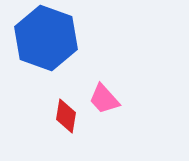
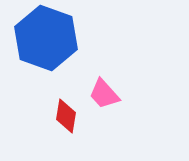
pink trapezoid: moved 5 px up
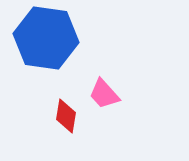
blue hexagon: rotated 12 degrees counterclockwise
